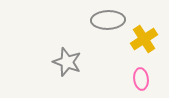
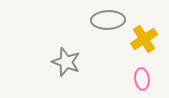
gray star: moved 1 px left
pink ellipse: moved 1 px right
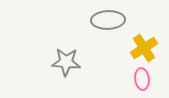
yellow cross: moved 9 px down
gray star: rotated 16 degrees counterclockwise
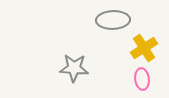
gray ellipse: moved 5 px right
gray star: moved 8 px right, 6 px down
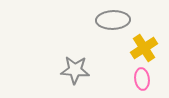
gray star: moved 1 px right, 2 px down
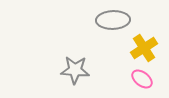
pink ellipse: rotated 45 degrees counterclockwise
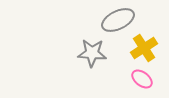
gray ellipse: moved 5 px right; rotated 24 degrees counterclockwise
gray star: moved 17 px right, 17 px up
